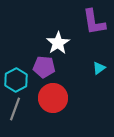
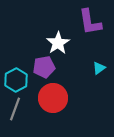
purple L-shape: moved 4 px left
purple pentagon: rotated 15 degrees counterclockwise
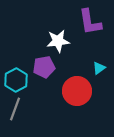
white star: moved 2 px up; rotated 25 degrees clockwise
red circle: moved 24 px right, 7 px up
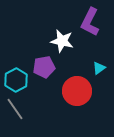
purple L-shape: rotated 36 degrees clockwise
white star: moved 4 px right; rotated 20 degrees clockwise
gray line: rotated 55 degrees counterclockwise
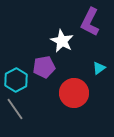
white star: rotated 15 degrees clockwise
red circle: moved 3 px left, 2 px down
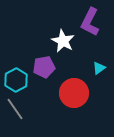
white star: moved 1 px right
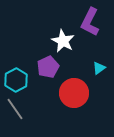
purple pentagon: moved 4 px right; rotated 15 degrees counterclockwise
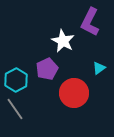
purple pentagon: moved 1 px left, 2 px down
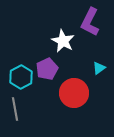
cyan hexagon: moved 5 px right, 3 px up
gray line: rotated 25 degrees clockwise
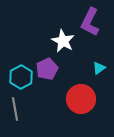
red circle: moved 7 px right, 6 px down
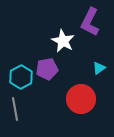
purple pentagon: rotated 15 degrees clockwise
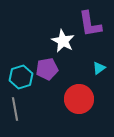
purple L-shape: moved 2 px down; rotated 36 degrees counterclockwise
cyan hexagon: rotated 10 degrees clockwise
red circle: moved 2 px left
